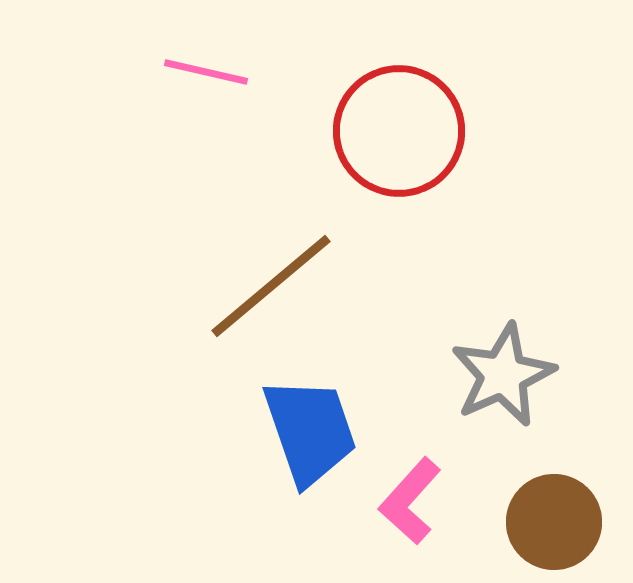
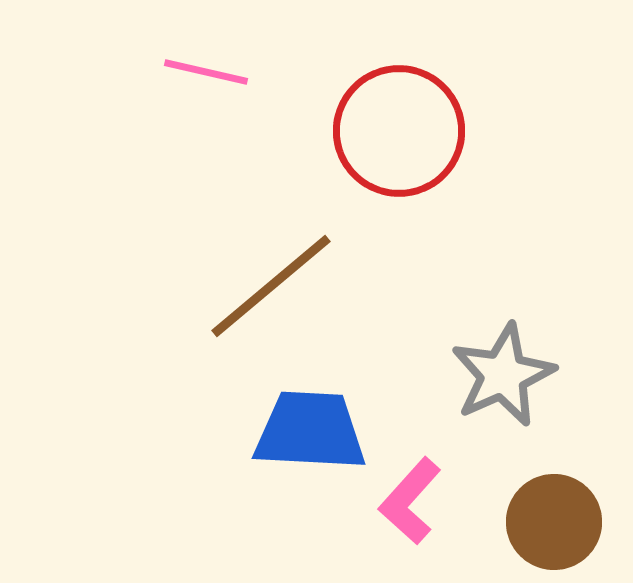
blue trapezoid: rotated 68 degrees counterclockwise
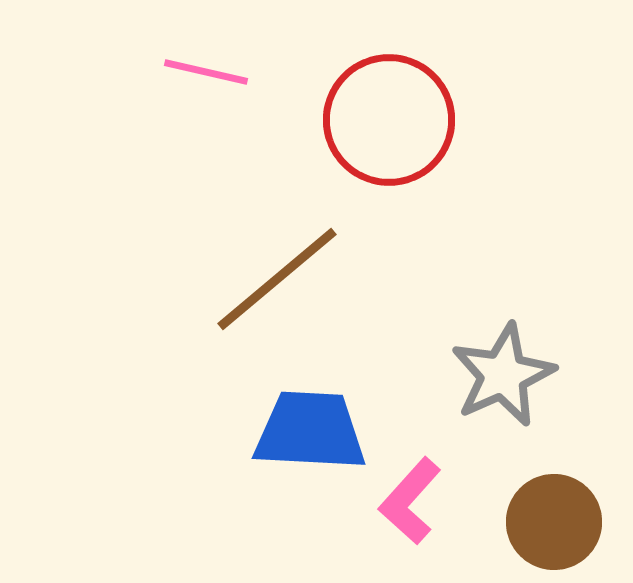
red circle: moved 10 px left, 11 px up
brown line: moved 6 px right, 7 px up
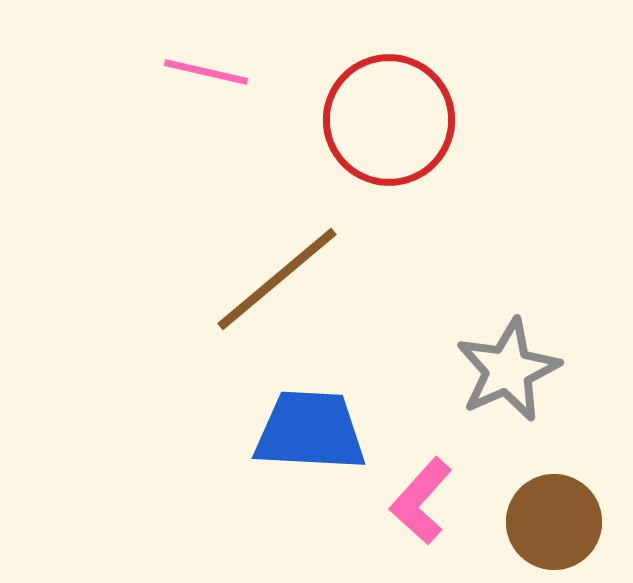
gray star: moved 5 px right, 5 px up
pink L-shape: moved 11 px right
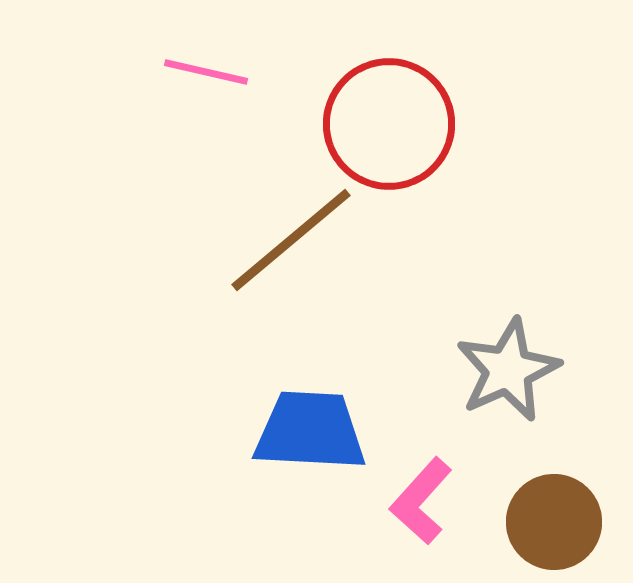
red circle: moved 4 px down
brown line: moved 14 px right, 39 px up
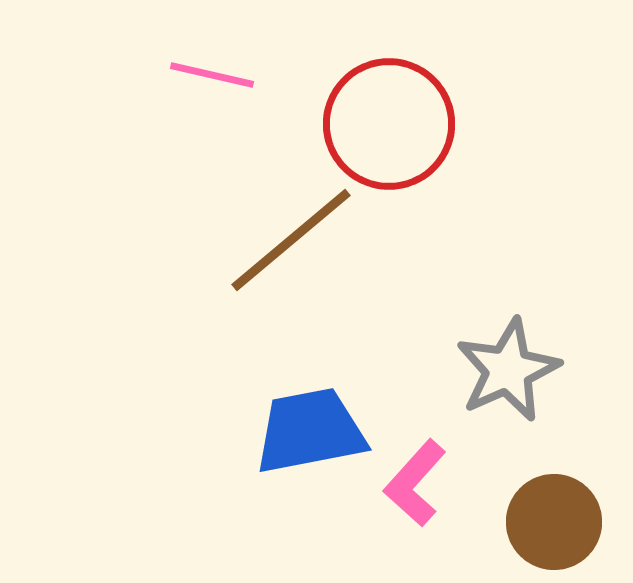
pink line: moved 6 px right, 3 px down
blue trapezoid: rotated 14 degrees counterclockwise
pink L-shape: moved 6 px left, 18 px up
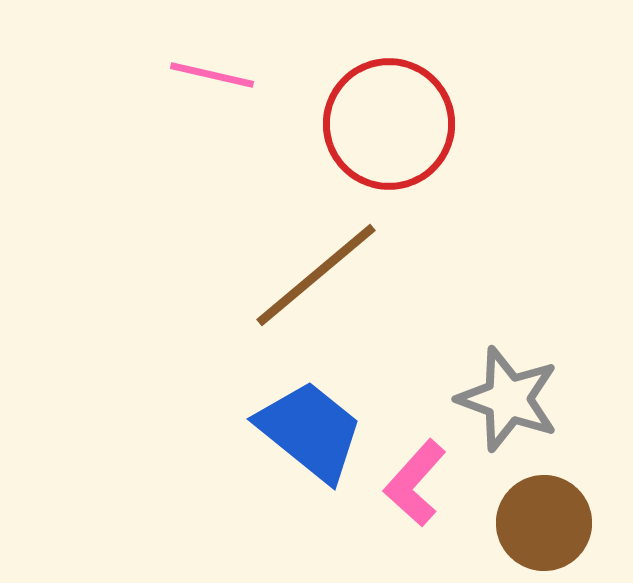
brown line: moved 25 px right, 35 px down
gray star: moved 29 px down; rotated 28 degrees counterclockwise
blue trapezoid: rotated 50 degrees clockwise
brown circle: moved 10 px left, 1 px down
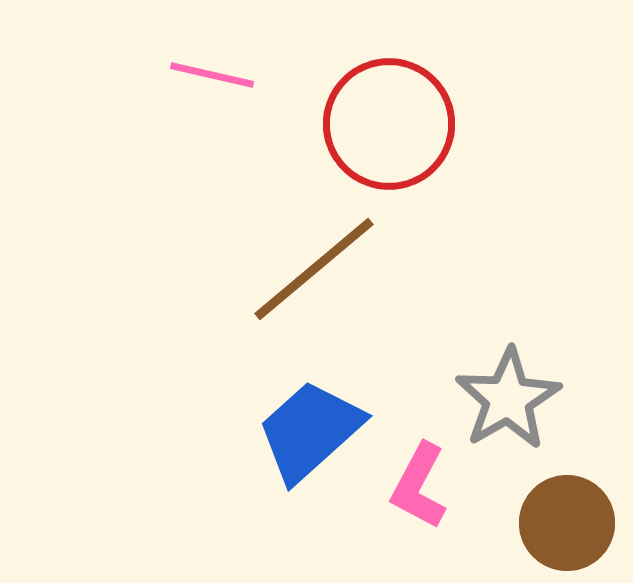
brown line: moved 2 px left, 6 px up
gray star: rotated 22 degrees clockwise
blue trapezoid: rotated 81 degrees counterclockwise
pink L-shape: moved 4 px right, 3 px down; rotated 14 degrees counterclockwise
brown circle: moved 23 px right
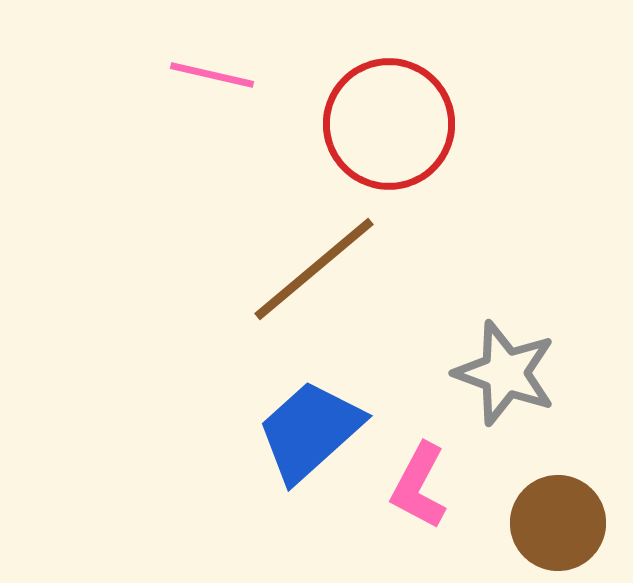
gray star: moved 3 px left, 26 px up; rotated 22 degrees counterclockwise
brown circle: moved 9 px left
